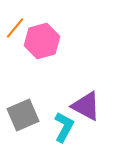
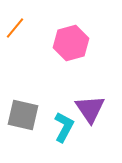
pink hexagon: moved 29 px right, 2 px down
purple triangle: moved 4 px right, 3 px down; rotated 28 degrees clockwise
gray square: rotated 36 degrees clockwise
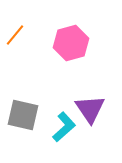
orange line: moved 7 px down
cyan L-shape: rotated 20 degrees clockwise
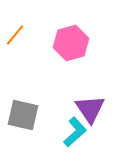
cyan L-shape: moved 11 px right, 5 px down
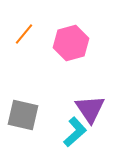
orange line: moved 9 px right, 1 px up
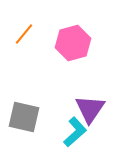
pink hexagon: moved 2 px right
purple triangle: rotated 8 degrees clockwise
gray square: moved 1 px right, 2 px down
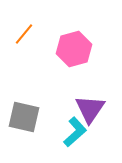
pink hexagon: moved 1 px right, 6 px down
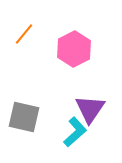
pink hexagon: rotated 12 degrees counterclockwise
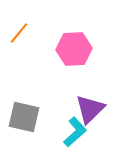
orange line: moved 5 px left, 1 px up
pink hexagon: rotated 24 degrees clockwise
purple triangle: rotated 12 degrees clockwise
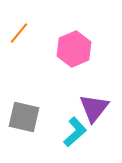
pink hexagon: rotated 20 degrees counterclockwise
purple triangle: moved 4 px right, 1 px up; rotated 8 degrees counterclockwise
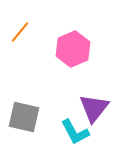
orange line: moved 1 px right, 1 px up
pink hexagon: moved 1 px left
cyan L-shape: rotated 104 degrees clockwise
